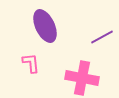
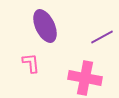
pink cross: moved 3 px right
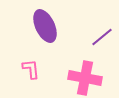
purple line: rotated 10 degrees counterclockwise
pink L-shape: moved 6 px down
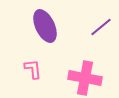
purple line: moved 1 px left, 10 px up
pink L-shape: moved 2 px right
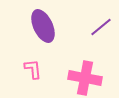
purple ellipse: moved 2 px left
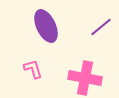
purple ellipse: moved 3 px right
pink L-shape: rotated 10 degrees counterclockwise
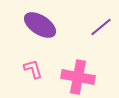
purple ellipse: moved 6 px left, 1 px up; rotated 32 degrees counterclockwise
pink cross: moved 7 px left, 1 px up
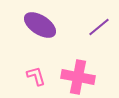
purple line: moved 2 px left
pink L-shape: moved 3 px right, 7 px down
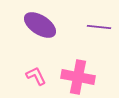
purple line: rotated 45 degrees clockwise
pink L-shape: rotated 10 degrees counterclockwise
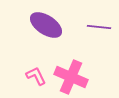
purple ellipse: moved 6 px right
pink cross: moved 7 px left; rotated 12 degrees clockwise
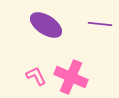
purple line: moved 1 px right, 3 px up
